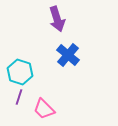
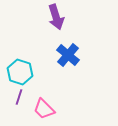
purple arrow: moved 1 px left, 2 px up
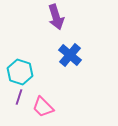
blue cross: moved 2 px right
pink trapezoid: moved 1 px left, 2 px up
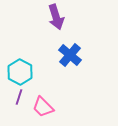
cyan hexagon: rotated 10 degrees clockwise
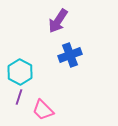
purple arrow: moved 2 px right, 4 px down; rotated 50 degrees clockwise
blue cross: rotated 30 degrees clockwise
pink trapezoid: moved 3 px down
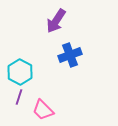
purple arrow: moved 2 px left
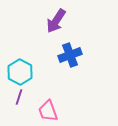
pink trapezoid: moved 5 px right, 1 px down; rotated 25 degrees clockwise
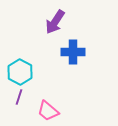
purple arrow: moved 1 px left, 1 px down
blue cross: moved 3 px right, 3 px up; rotated 20 degrees clockwise
pink trapezoid: rotated 30 degrees counterclockwise
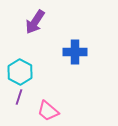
purple arrow: moved 20 px left
blue cross: moved 2 px right
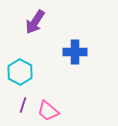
purple line: moved 4 px right, 8 px down
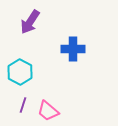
purple arrow: moved 5 px left
blue cross: moved 2 px left, 3 px up
